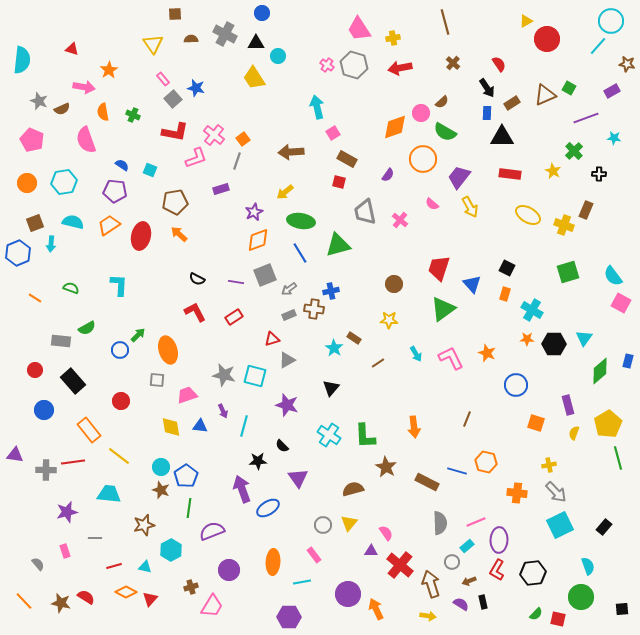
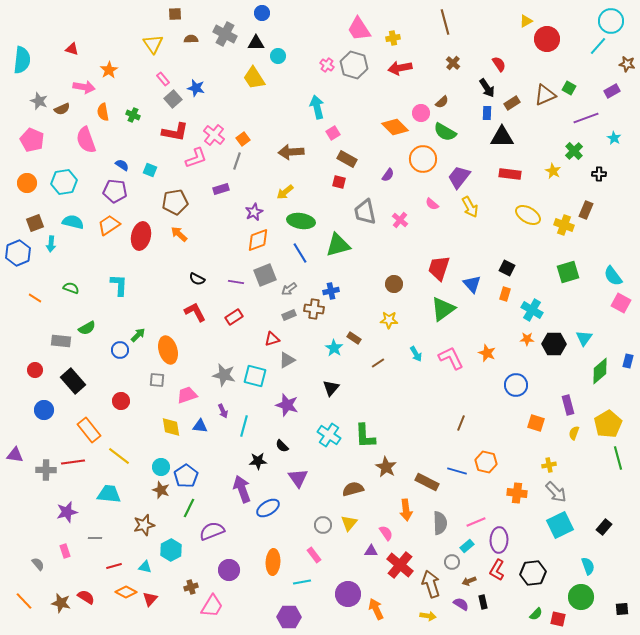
orange diamond at (395, 127): rotated 64 degrees clockwise
cyan star at (614, 138): rotated 24 degrees clockwise
brown line at (467, 419): moved 6 px left, 4 px down
orange arrow at (414, 427): moved 8 px left, 83 px down
green line at (189, 508): rotated 18 degrees clockwise
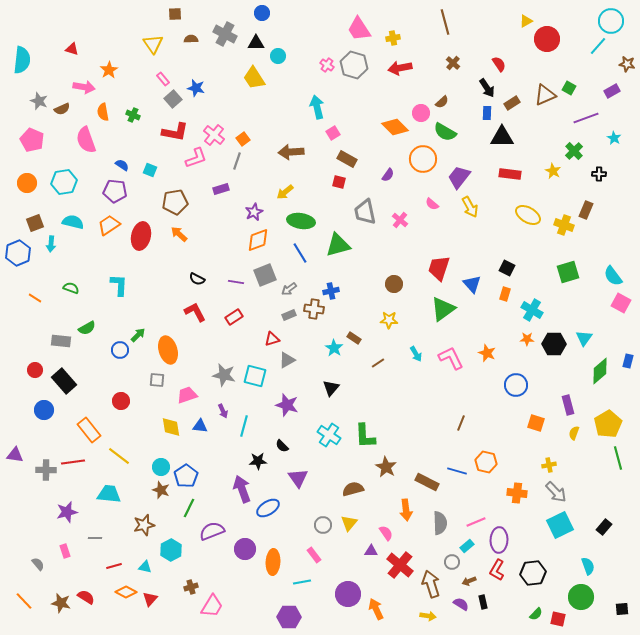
black rectangle at (73, 381): moved 9 px left
purple circle at (229, 570): moved 16 px right, 21 px up
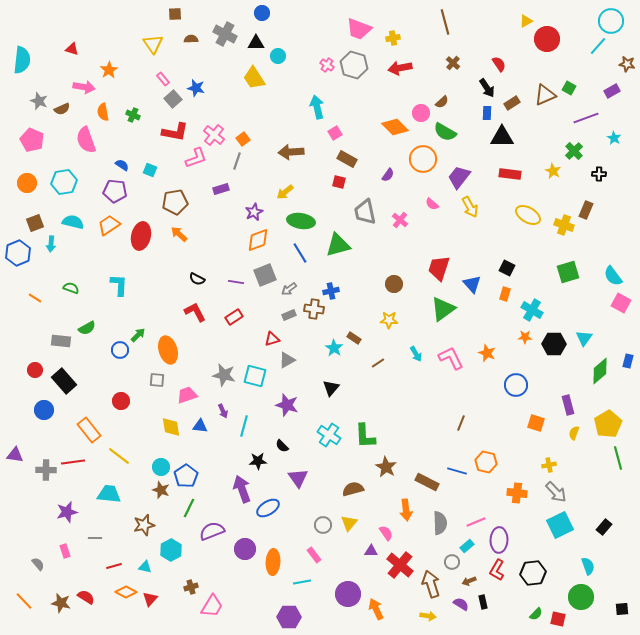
pink trapezoid at (359, 29): rotated 36 degrees counterclockwise
pink square at (333, 133): moved 2 px right
orange star at (527, 339): moved 2 px left, 2 px up
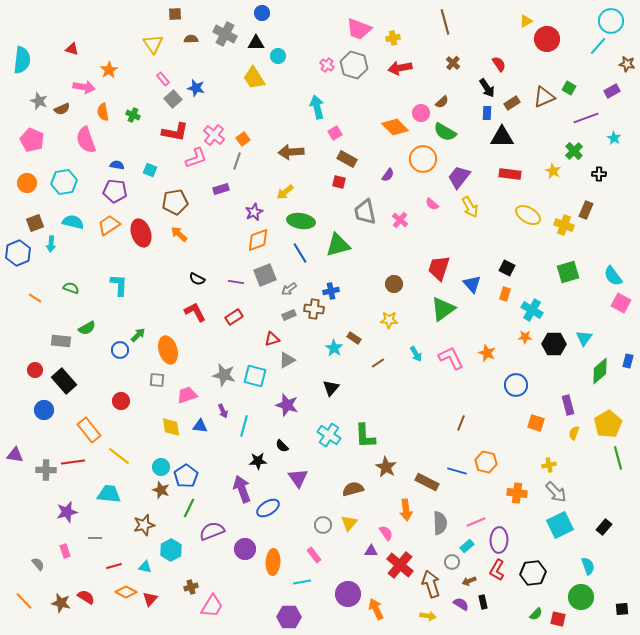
brown triangle at (545, 95): moved 1 px left, 2 px down
blue semicircle at (122, 165): moved 5 px left; rotated 24 degrees counterclockwise
red ellipse at (141, 236): moved 3 px up; rotated 32 degrees counterclockwise
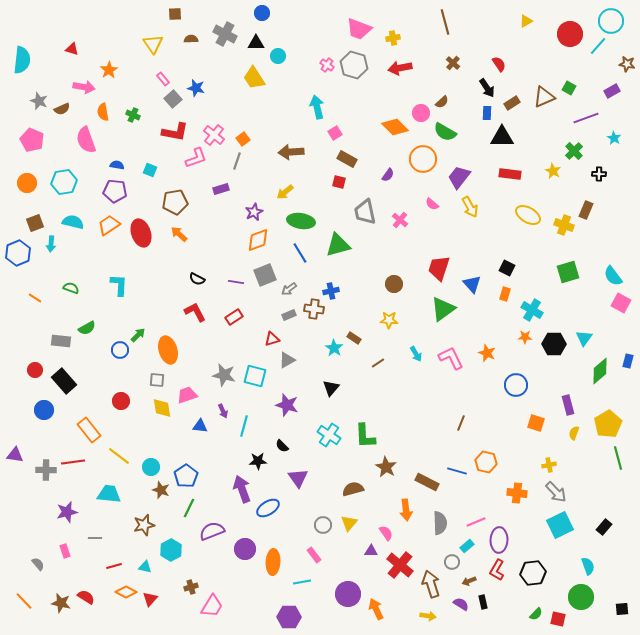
red circle at (547, 39): moved 23 px right, 5 px up
yellow diamond at (171, 427): moved 9 px left, 19 px up
cyan circle at (161, 467): moved 10 px left
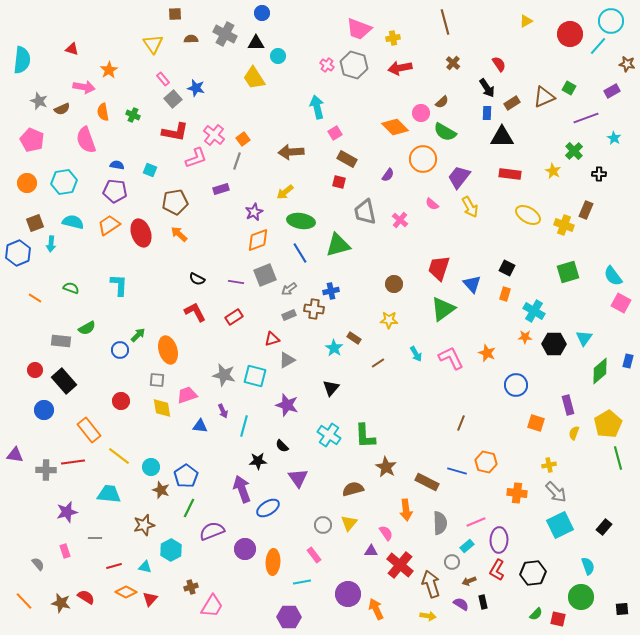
cyan cross at (532, 310): moved 2 px right, 1 px down
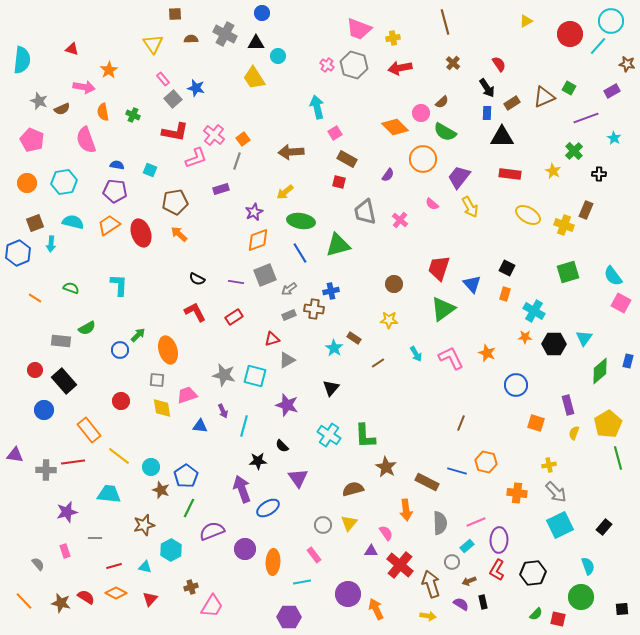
orange diamond at (126, 592): moved 10 px left, 1 px down
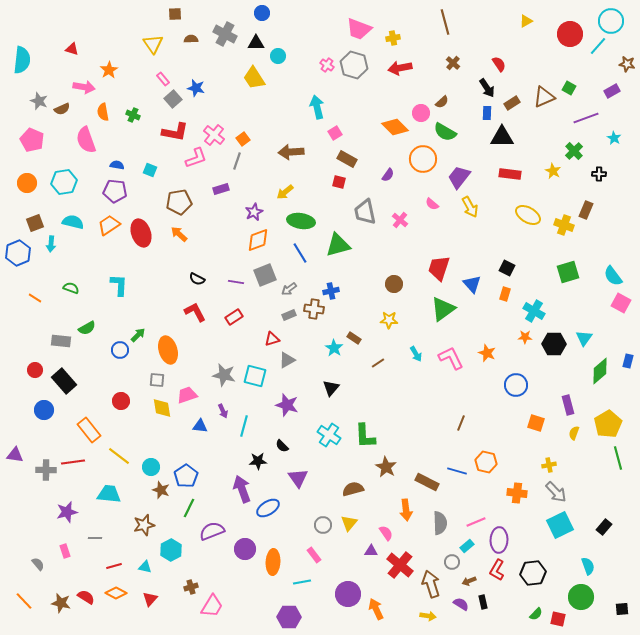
brown pentagon at (175, 202): moved 4 px right
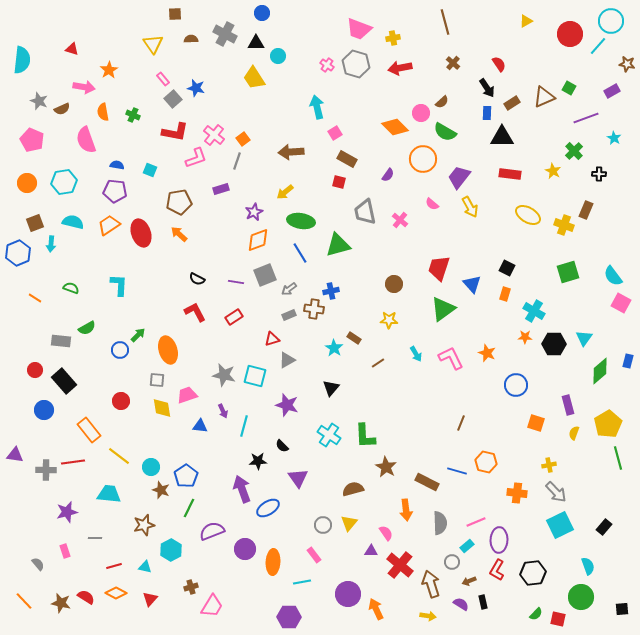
gray hexagon at (354, 65): moved 2 px right, 1 px up
